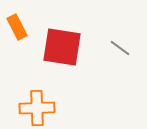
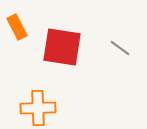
orange cross: moved 1 px right
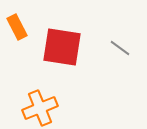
orange cross: moved 2 px right; rotated 20 degrees counterclockwise
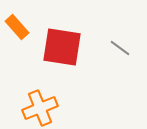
orange rectangle: rotated 15 degrees counterclockwise
